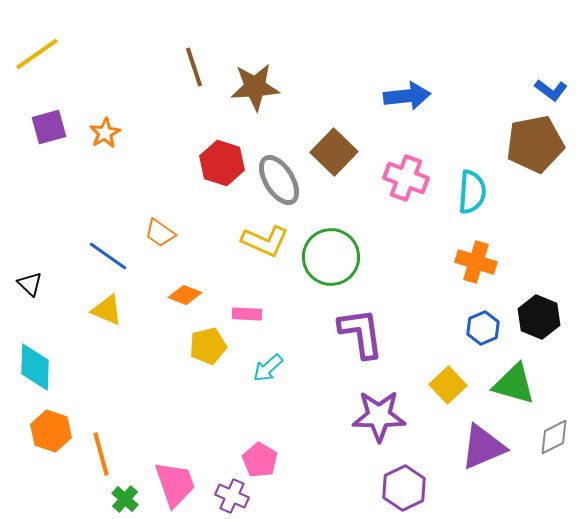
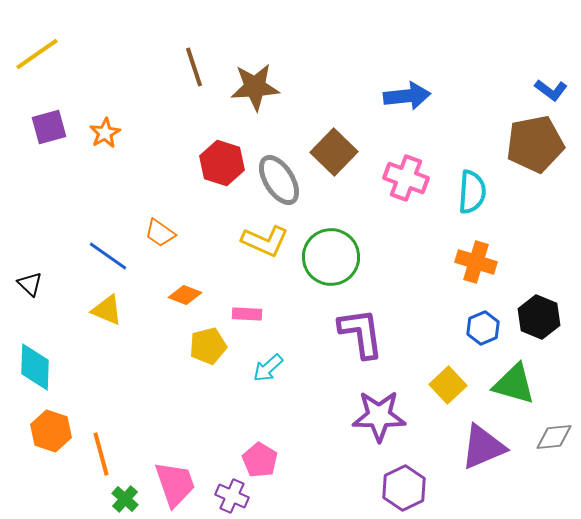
gray diamond: rotated 21 degrees clockwise
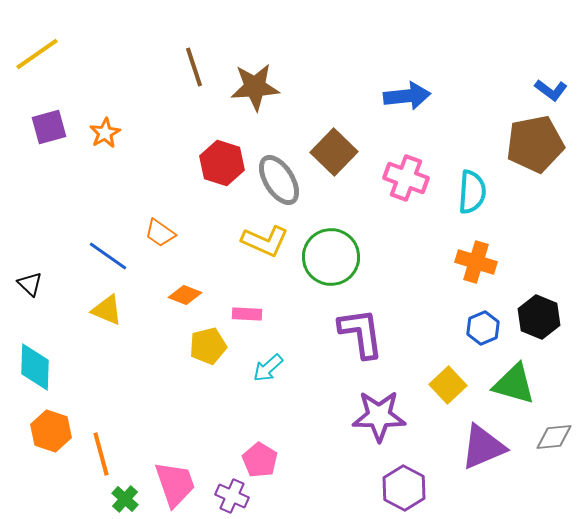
purple hexagon: rotated 6 degrees counterclockwise
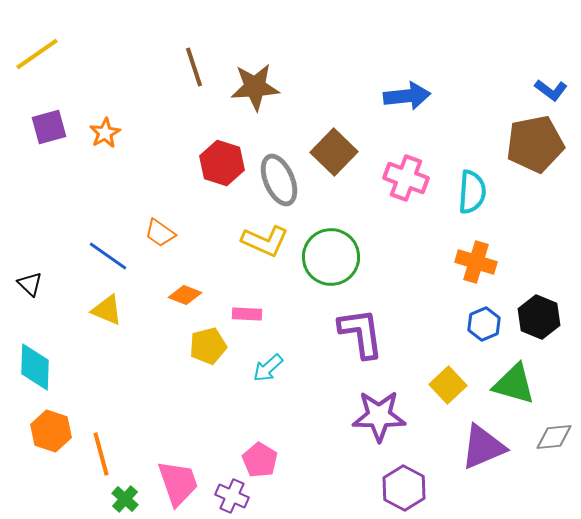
gray ellipse: rotated 9 degrees clockwise
blue hexagon: moved 1 px right, 4 px up
pink trapezoid: moved 3 px right, 1 px up
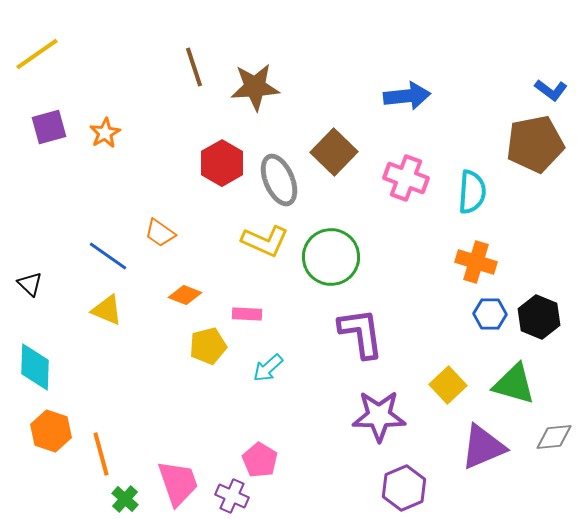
red hexagon: rotated 12 degrees clockwise
blue hexagon: moved 6 px right, 10 px up; rotated 24 degrees clockwise
purple hexagon: rotated 9 degrees clockwise
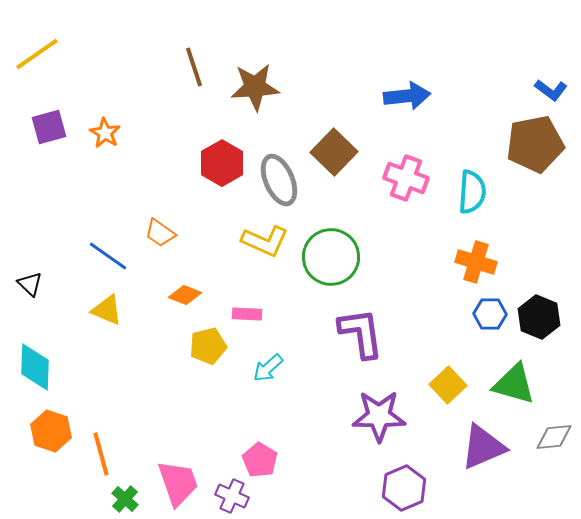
orange star: rotated 12 degrees counterclockwise
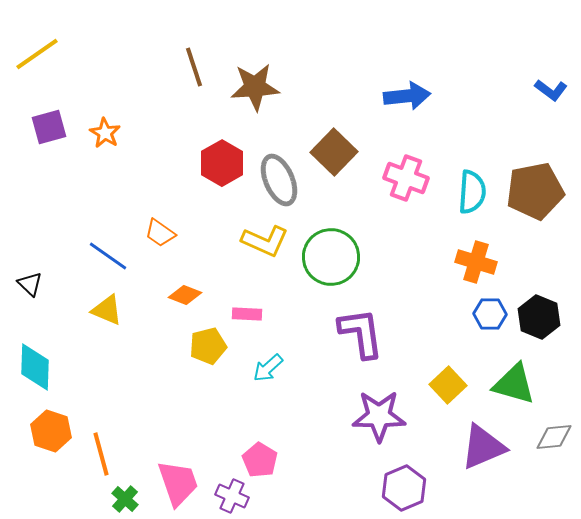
brown pentagon: moved 47 px down
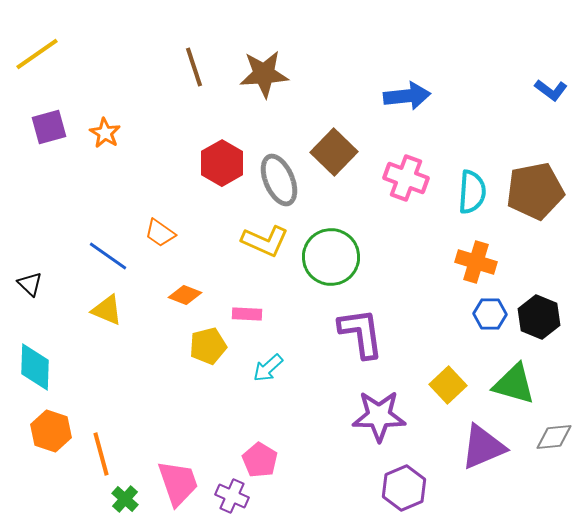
brown star: moved 9 px right, 13 px up
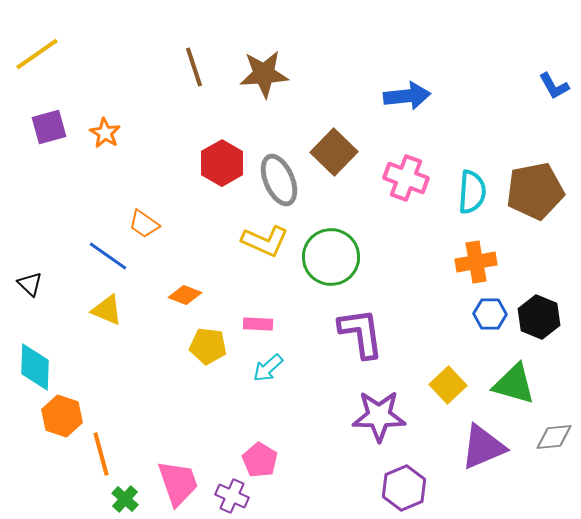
blue L-shape: moved 3 px right, 4 px up; rotated 24 degrees clockwise
orange trapezoid: moved 16 px left, 9 px up
orange cross: rotated 27 degrees counterclockwise
pink rectangle: moved 11 px right, 10 px down
yellow pentagon: rotated 21 degrees clockwise
orange hexagon: moved 11 px right, 15 px up
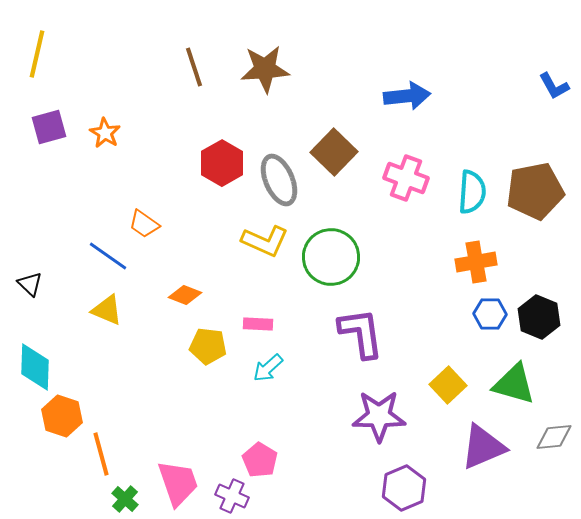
yellow line: rotated 42 degrees counterclockwise
brown star: moved 1 px right, 5 px up
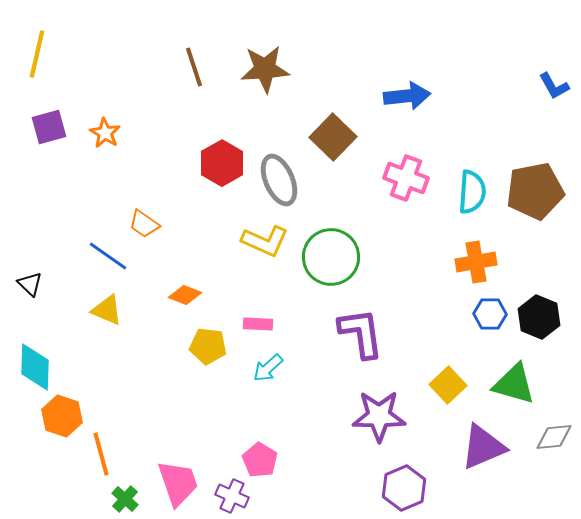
brown square: moved 1 px left, 15 px up
